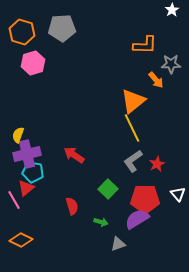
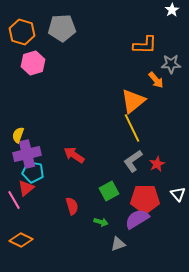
green square: moved 1 px right, 2 px down; rotated 18 degrees clockwise
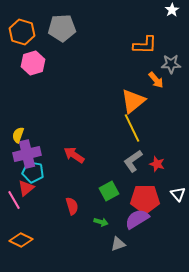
red star: rotated 28 degrees counterclockwise
